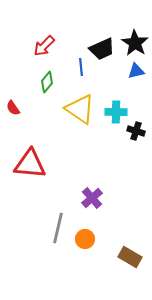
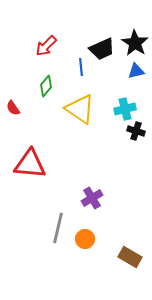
red arrow: moved 2 px right
green diamond: moved 1 px left, 4 px down
cyan cross: moved 9 px right, 3 px up; rotated 15 degrees counterclockwise
purple cross: rotated 10 degrees clockwise
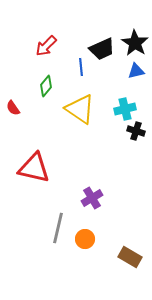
red triangle: moved 4 px right, 4 px down; rotated 8 degrees clockwise
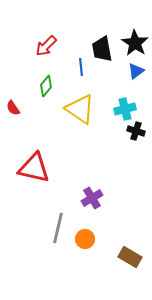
black trapezoid: rotated 104 degrees clockwise
blue triangle: rotated 24 degrees counterclockwise
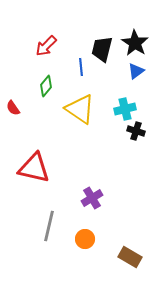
black trapezoid: rotated 24 degrees clockwise
gray line: moved 9 px left, 2 px up
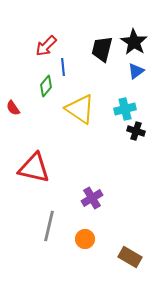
black star: moved 1 px left, 1 px up
blue line: moved 18 px left
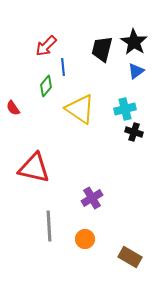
black cross: moved 2 px left, 1 px down
gray line: rotated 16 degrees counterclockwise
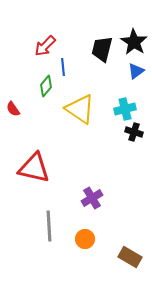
red arrow: moved 1 px left
red semicircle: moved 1 px down
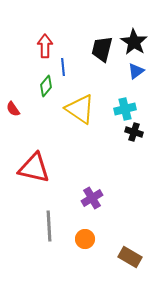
red arrow: rotated 135 degrees clockwise
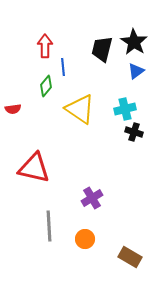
red semicircle: rotated 63 degrees counterclockwise
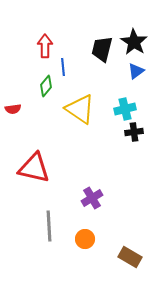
black cross: rotated 24 degrees counterclockwise
